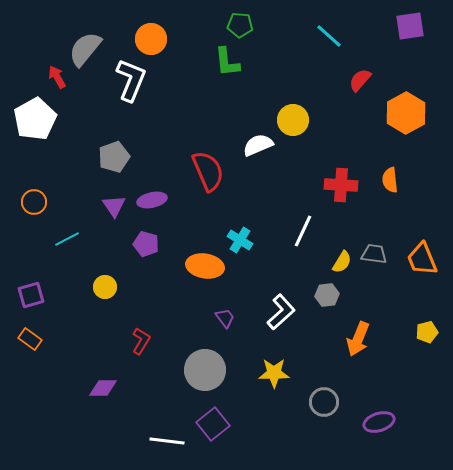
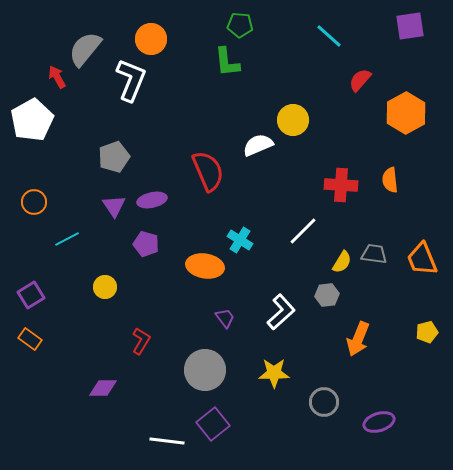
white pentagon at (35, 119): moved 3 px left, 1 px down
white line at (303, 231): rotated 20 degrees clockwise
purple square at (31, 295): rotated 16 degrees counterclockwise
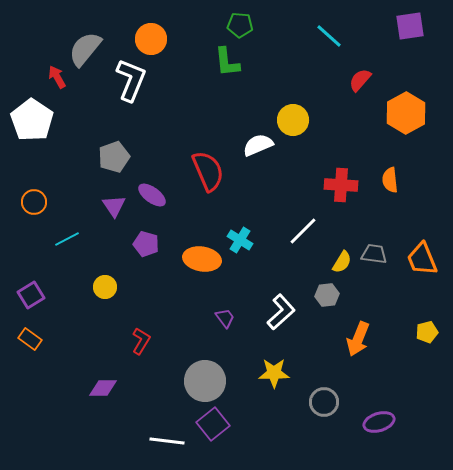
white pentagon at (32, 120): rotated 9 degrees counterclockwise
purple ellipse at (152, 200): moved 5 px up; rotated 48 degrees clockwise
orange ellipse at (205, 266): moved 3 px left, 7 px up
gray circle at (205, 370): moved 11 px down
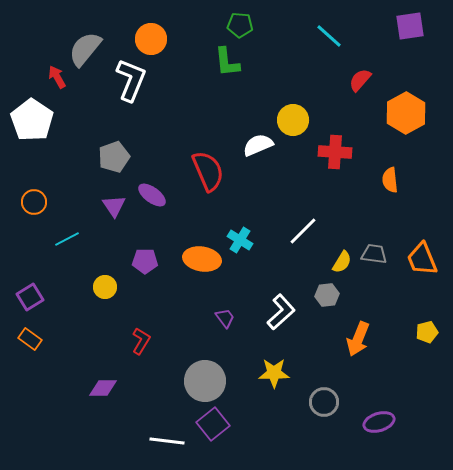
red cross at (341, 185): moved 6 px left, 33 px up
purple pentagon at (146, 244): moved 1 px left, 17 px down; rotated 15 degrees counterclockwise
purple square at (31, 295): moved 1 px left, 2 px down
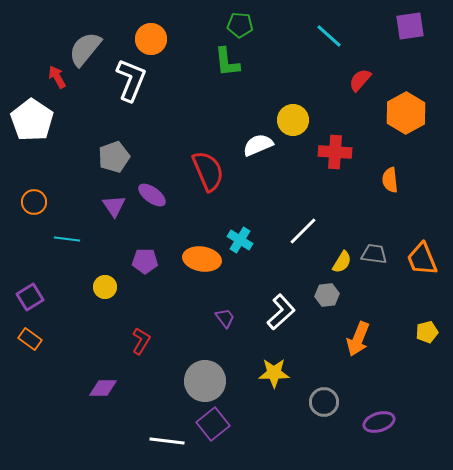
cyan line at (67, 239): rotated 35 degrees clockwise
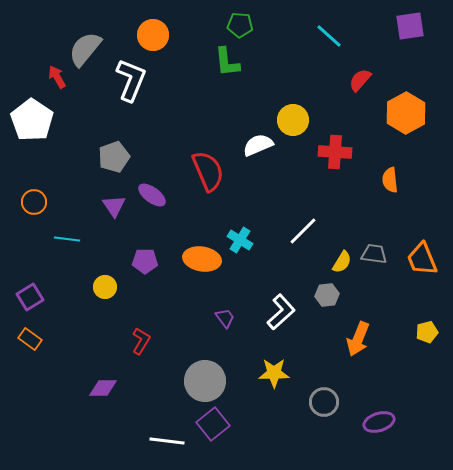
orange circle at (151, 39): moved 2 px right, 4 px up
